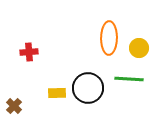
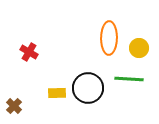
red cross: rotated 36 degrees clockwise
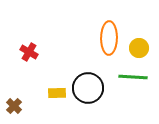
green line: moved 4 px right, 2 px up
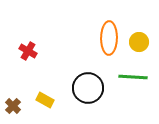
yellow circle: moved 6 px up
red cross: moved 1 px left, 1 px up
yellow rectangle: moved 12 px left, 7 px down; rotated 30 degrees clockwise
brown cross: moved 1 px left
